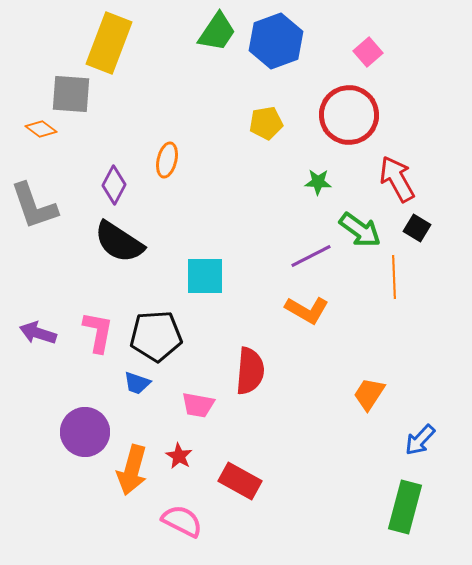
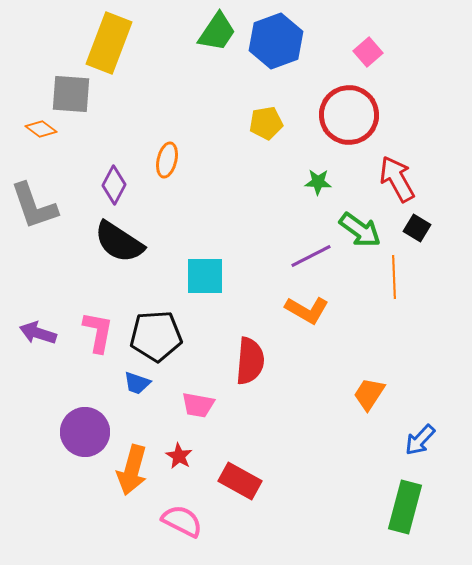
red semicircle: moved 10 px up
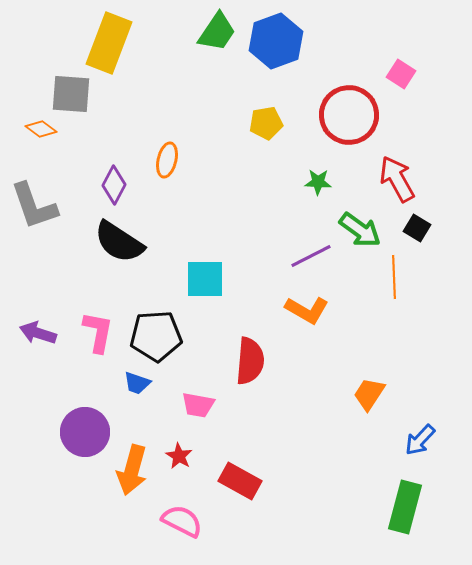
pink square: moved 33 px right, 22 px down; rotated 16 degrees counterclockwise
cyan square: moved 3 px down
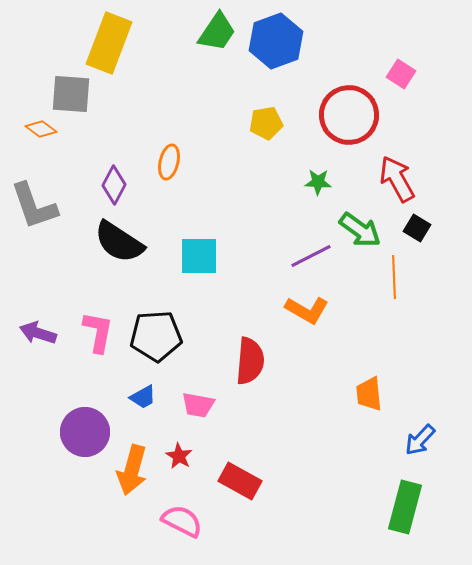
orange ellipse: moved 2 px right, 2 px down
cyan square: moved 6 px left, 23 px up
blue trapezoid: moved 6 px right, 14 px down; rotated 48 degrees counterclockwise
orange trapezoid: rotated 39 degrees counterclockwise
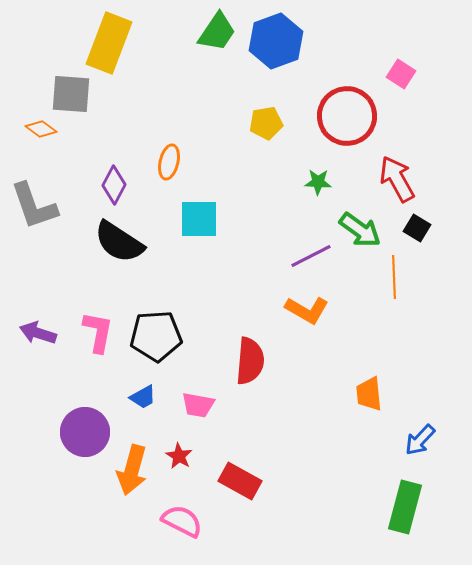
red circle: moved 2 px left, 1 px down
cyan square: moved 37 px up
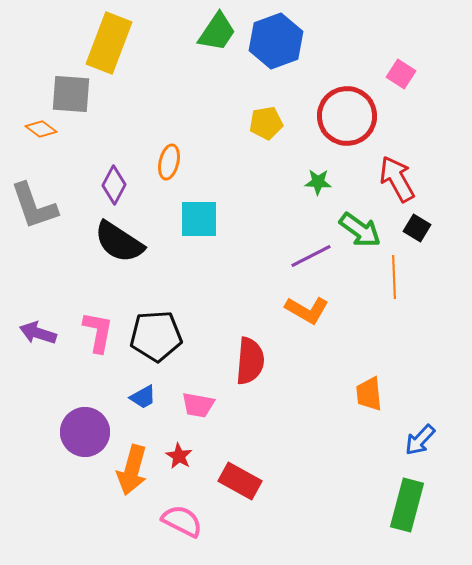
green rectangle: moved 2 px right, 2 px up
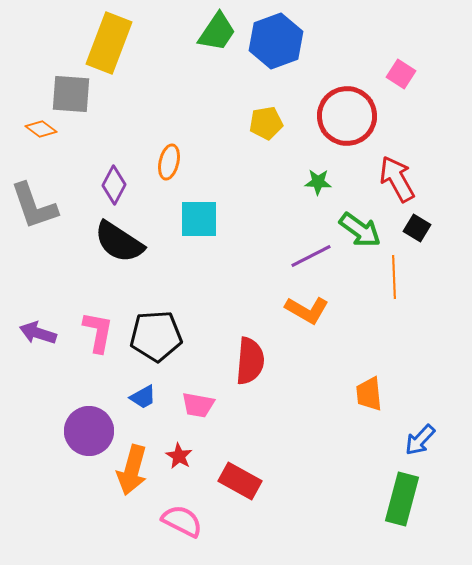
purple circle: moved 4 px right, 1 px up
green rectangle: moved 5 px left, 6 px up
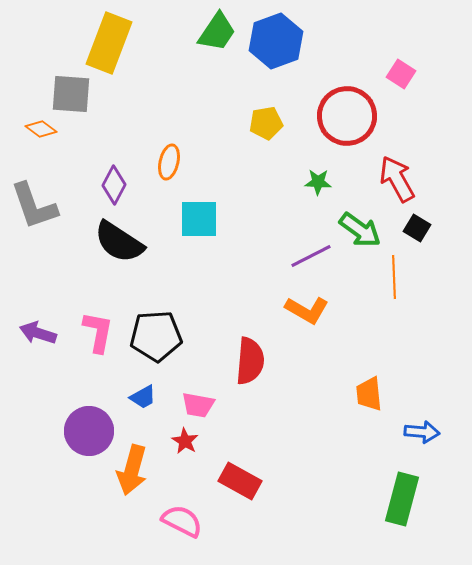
blue arrow: moved 2 px right, 8 px up; rotated 128 degrees counterclockwise
red star: moved 6 px right, 15 px up
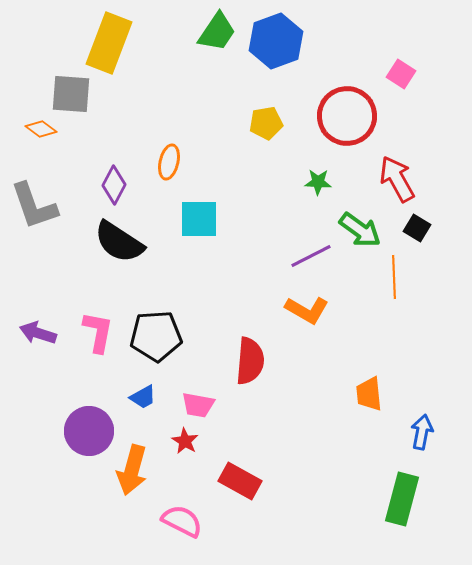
blue arrow: rotated 84 degrees counterclockwise
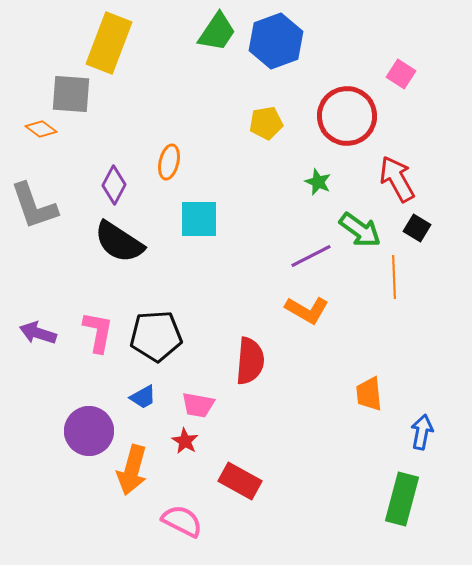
green star: rotated 20 degrees clockwise
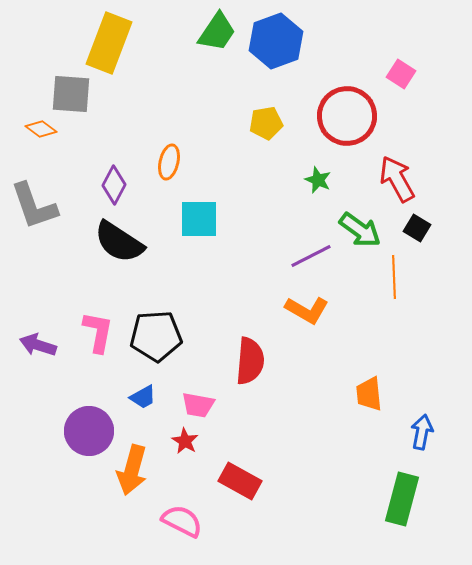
green star: moved 2 px up
purple arrow: moved 12 px down
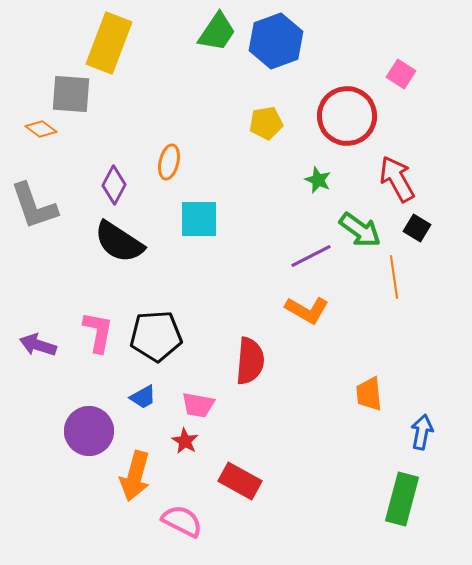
orange line: rotated 6 degrees counterclockwise
orange arrow: moved 3 px right, 6 px down
